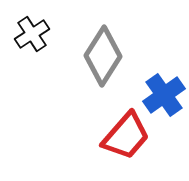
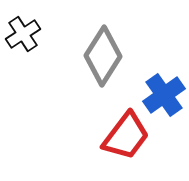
black cross: moved 9 px left
red trapezoid: rotated 4 degrees counterclockwise
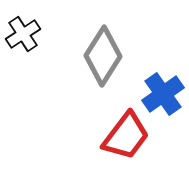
blue cross: moved 1 px left, 1 px up
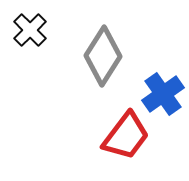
black cross: moved 7 px right, 4 px up; rotated 12 degrees counterclockwise
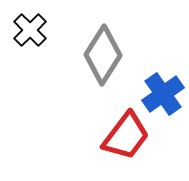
gray diamond: moved 1 px up
